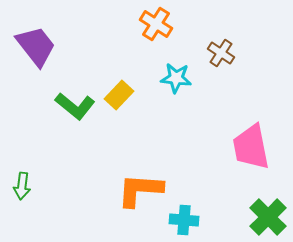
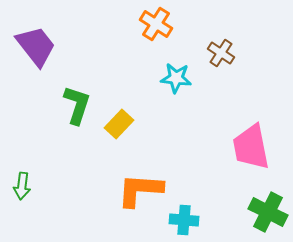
yellow rectangle: moved 29 px down
green L-shape: moved 2 px right, 1 px up; rotated 111 degrees counterclockwise
green cross: moved 5 px up; rotated 18 degrees counterclockwise
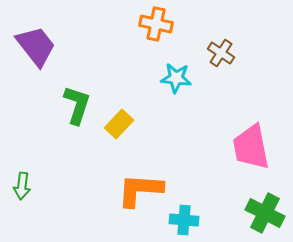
orange cross: rotated 20 degrees counterclockwise
green cross: moved 3 px left, 1 px down
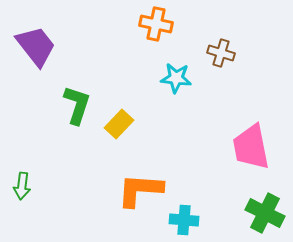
brown cross: rotated 16 degrees counterclockwise
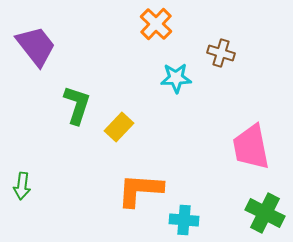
orange cross: rotated 32 degrees clockwise
cyan star: rotated 8 degrees counterclockwise
yellow rectangle: moved 3 px down
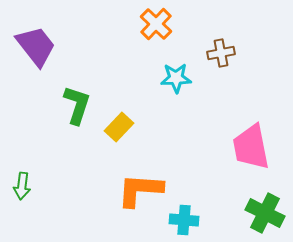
brown cross: rotated 28 degrees counterclockwise
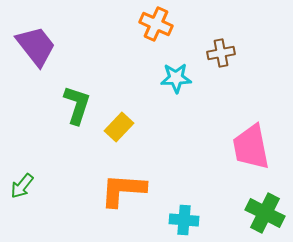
orange cross: rotated 20 degrees counterclockwise
green arrow: rotated 32 degrees clockwise
orange L-shape: moved 17 px left
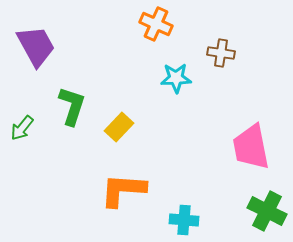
purple trapezoid: rotated 9 degrees clockwise
brown cross: rotated 20 degrees clockwise
green L-shape: moved 5 px left, 1 px down
green arrow: moved 58 px up
green cross: moved 2 px right, 2 px up
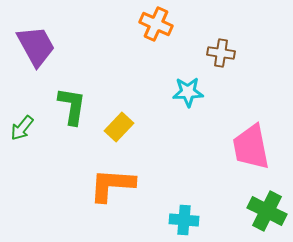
cyan star: moved 12 px right, 14 px down
green L-shape: rotated 9 degrees counterclockwise
orange L-shape: moved 11 px left, 5 px up
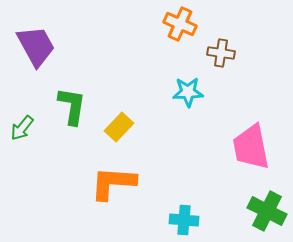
orange cross: moved 24 px right
orange L-shape: moved 1 px right, 2 px up
